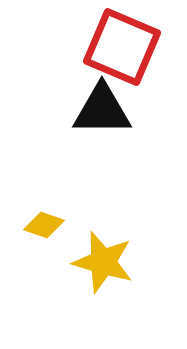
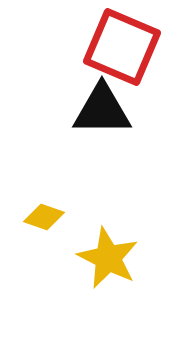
yellow diamond: moved 8 px up
yellow star: moved 5 px right, 4 px up; rotated 10 degrees clockwise
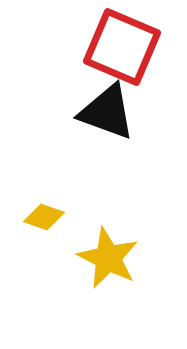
black triangle: moved 5 px right, 2 px down; rotated 20 degrees clockwise
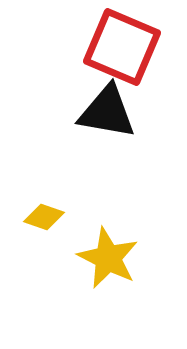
black triangle: rotated 10 degrees counterclockwise
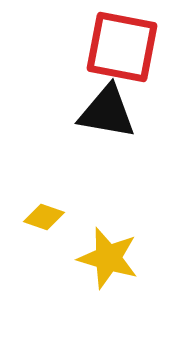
red square: rotated 12 degrees counterclockwise
yellow star: rotated 10 degrees counterclockwise
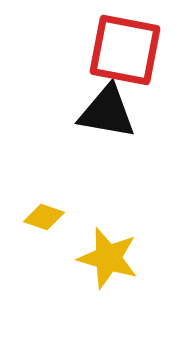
red square: moved 3 px right, 3 px down
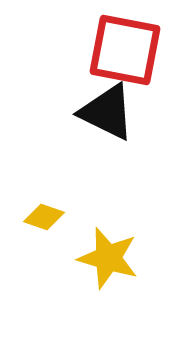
black triangle: rotated 16 degrees clockwise
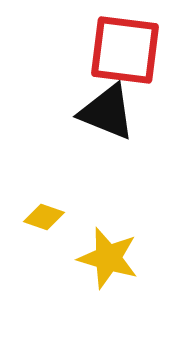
red square: rotated 4 degrees counterclockwise
black triangle: rotated 4 degrees counterclockwise
